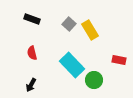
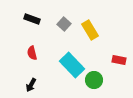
gray square: moved 5 px left
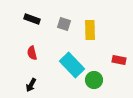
gray square: rotated 24 degrees counterclockwise
yellow rectangle: rotated 30 degrees clockwise
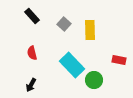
black rectangle: moved 3 px up; rotated 28 degrees clockwise
gray square: rotated 24 degrees clockwise
